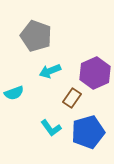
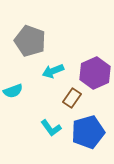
gray pentagon: moved 6 px left, 5 px down
cyan arrow: moved 3 px right
cyan semicircle: moved 1 px left, 2 px up
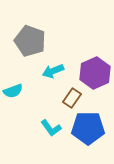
blue pentagon: moved 4 px up; rotated 16 degrees clockwise
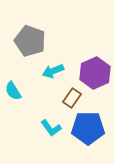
cyan semicircle: rotated 78 degrees clockwise
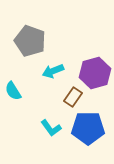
purple hexagon: rotated 8 degrees clockwise
brown rectangle: moved 1 px right, 1 px up
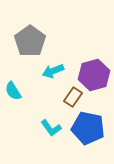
gray pentagon: rotated 16 degrees clockwise
purple hexagon: moved 1 px left, 2 px down
blue pentagon: rotated 12 degrees clockwise
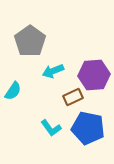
purple hexagon: rotated 12 degrees clockwise
cyan semicircle: rotated 114 degrees counterclockwise
brown rectangle: rotated 30 degrees clockwise
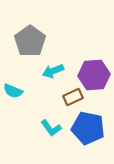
cyan semicircle: rotated 78 degrees clockwise
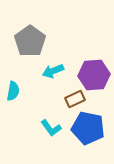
cyan semicircle: rotated 102 degrees counterclockwise
brown rectangle: moved 2 px right, 2 px down
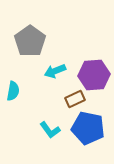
cyan arrow: moved 2 px right
cyan L-shape: moved 1 px left, 2 px down
